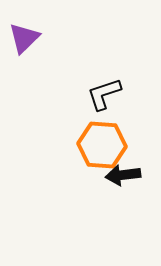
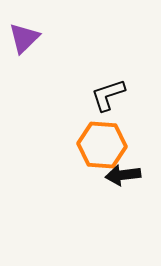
black L-shape: moved 4 px right, 1 px down
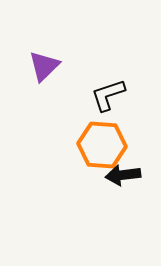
purple triangle: moved 20 px right, 28 px down
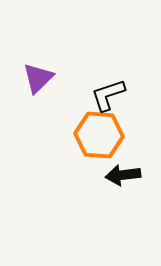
purple triangle: moved 6 px left, 12 px down
orange hexagon: moved 3 px left, 10 px up
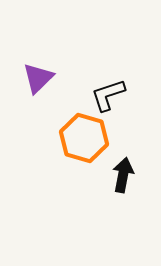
orange hexagon: moved 15 px left, 3 px down; rotated 12 degrees clockwise
black arrow: rotated 108 degrees clockwise
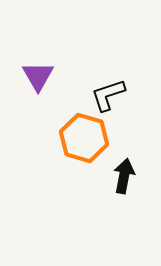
purple triangle: moved 2 px up; rotated 16 degrees counterclockwise
black arrow: moved 1 px right, 1 px down
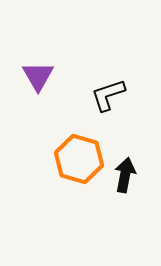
orange hexagon: moved 5 px left, 21 px down
black arrow: moved 1 px right, 1 px up
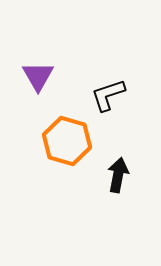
orange hexagon: moved 12 px left, 18 px up
black arrow: moved 7 px left
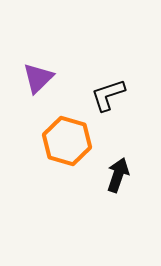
purple triangle: moved 2 px down; rotated 16 degrees clockwise
black arrow: rotated 8 degrees clockwise
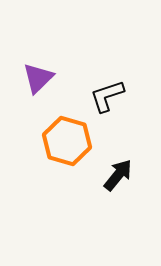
black L-shape: moved 1 px left, 1 px down
black arrow: rotated 20 degrees clockwise
